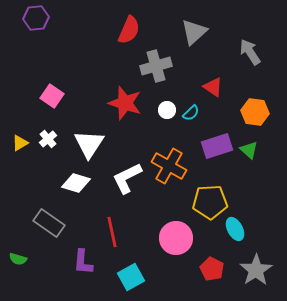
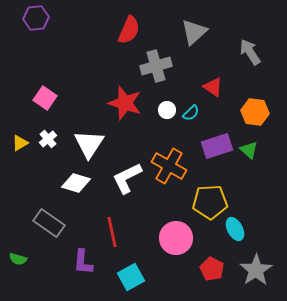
pink square: moved 7 px left, 2 px down
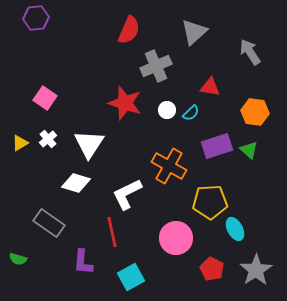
gray cross: rotated 8 degrees counterclockwise
red triangle: moved 3 px left; rotated 25 degrees counterclockwise
white L-shape: moved 16 px down
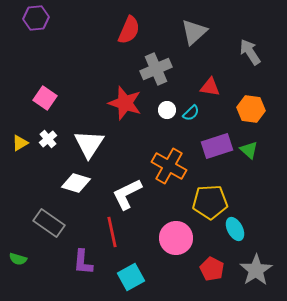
gray cross: moved 3 px down
orange hexagon: moved 4 px left, 3 px up
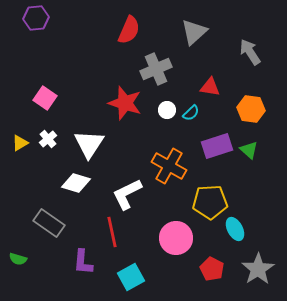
gray star: moved 2 px right, 1 px up
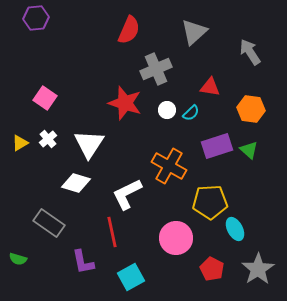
purple L-shape: rotated 16 degrees counterclockwise
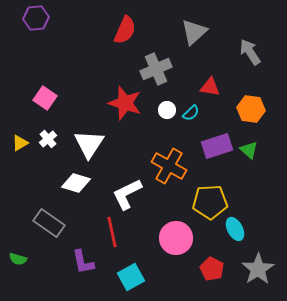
red semicircle: moved 4 px left
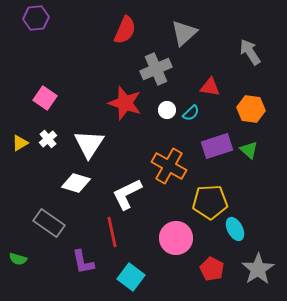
gray triangle: moved 10 px left, 1 px down
cyan square: rotated 24 degrees counterclockwise
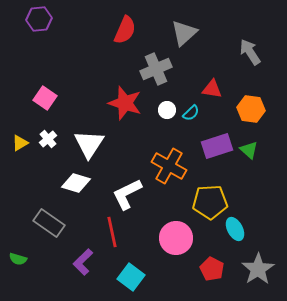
purple hexagon: moved 3 px right, 1 px down
red triangle: moved 2 px right, 2 px down
purple L-shape: rotated 56 degrees clockwise
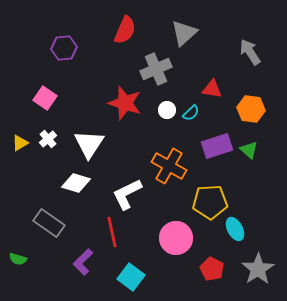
purple hexagon: moved 25 px right, 29 px down
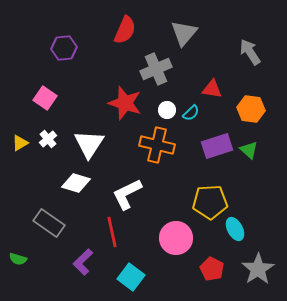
gray triangle: rotated 8 degrees counterclockwise
orange cross: moved 12 px left, 21 px up; rotated 16 degrees counterclockwise
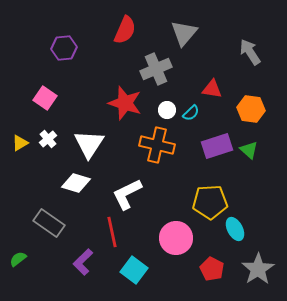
green semicircle: rotated 126 degrees clockwise
cyan square: moved 3 px right, 7 px up
